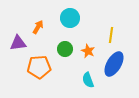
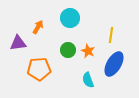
green circle: moved 3 px right, 1 px down
orange pentagon: moved 2 px down
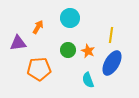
blue ellipse: moved 2 px left, 1 px up
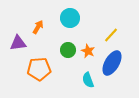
yellow line: rotated 35 degrees clockwise
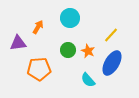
cyan semicircle: rotated 21 degrees counterclockwise
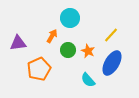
orange arrow: moved 14 px right, 9 px down
orange pentagon: rotated 20 degrees counterclockwise
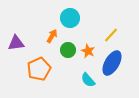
purple triangle: moved 2 px left
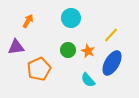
cyan circle: moved 1 px right
orange arrow: moved 24 px left, 15 px up
purple triangle: moved 4 px down
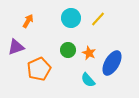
yellow line: moved 13 px left, 16 px up
purple triangle: rotated 12 degrees counterclockwise
orange star: moved 1 px right, 2 px down
